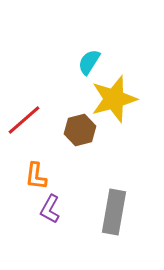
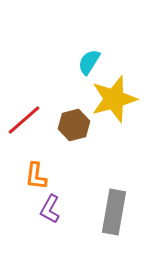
brown hexagon: moved 6 px left, 5 px up
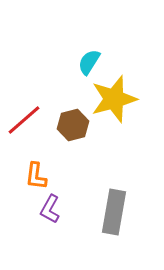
brown hexagon: moved 1 px left
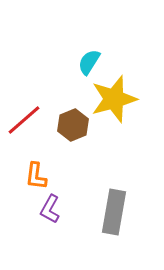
brown hexagon: rotated 8 degrees counterclockwise
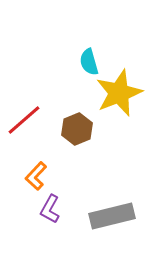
cyan semicircle: rotated 48 degrees counterclockwise
yellow star: moved 5 px right, 6 px up; rotated 6 degrees counterclockwise
brown hexagon: moved 4 px right, 4 px down
orange L-shape: rotated 36 degrees clockwise
gray rectangle: moved 2 px left, 4 px down; rotated 66 degrees clockwise
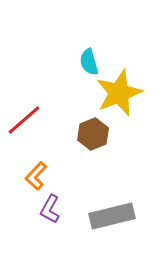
brown hexagon: moved 16 px right, 5 px down
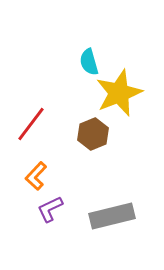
red line: moved 7 px right, 4 px down; rotated 12 degrees counterclockwise
purple L-shape: rotated 36 degrees clockwise
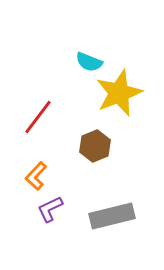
cyan semicircle: rotated 52 degrees counterclockwise
red line: moved 7 px right, 7 px up
brown hexagon: moved 2 px right, 12 px down
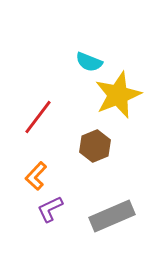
yellow star: moved 1 px left, 2 px down
gray rectangle: rotated 9 degrees counterclockwise
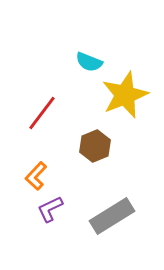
yellow star: moved 7 px right
red line: moved 4 px right, 4 px up
gray rectangle: rotated 9 degrees counterclockwise
